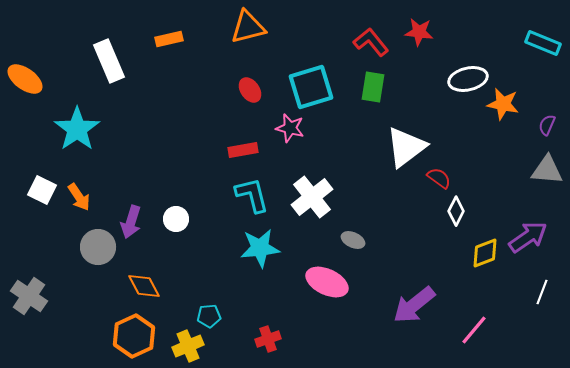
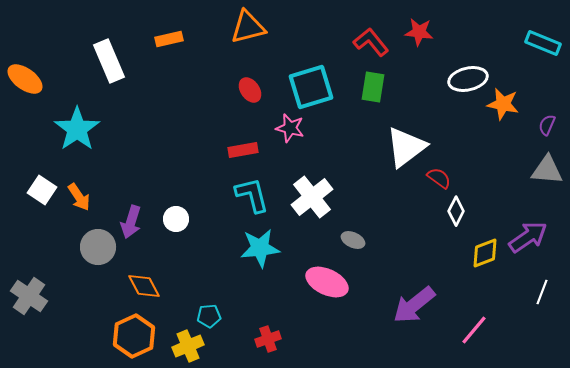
white square at (42, 190): rotated 8 degrees clockwise
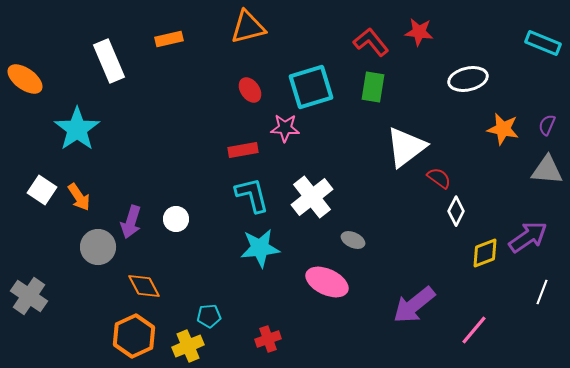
orange star at (503, 104): moved 25 px down
pink star at (290, 128): moved 5 px left; rotated 12 degrees counterclockwise
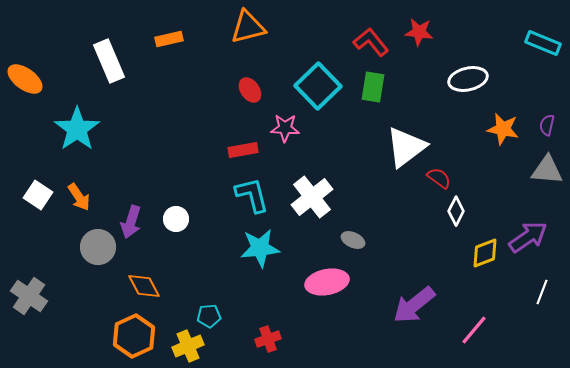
cyan square at (311, 87): moved 7 px right, 1 px up; rotated 27 degrees counterclockwise
purple semicircle at (547, 125): rotated 10 degrees counterclockwise
white square at (42, 190): moved 4 px left, 5 px down
pink ellipse at (327, 282): rotated 36 degrees counterclockwise
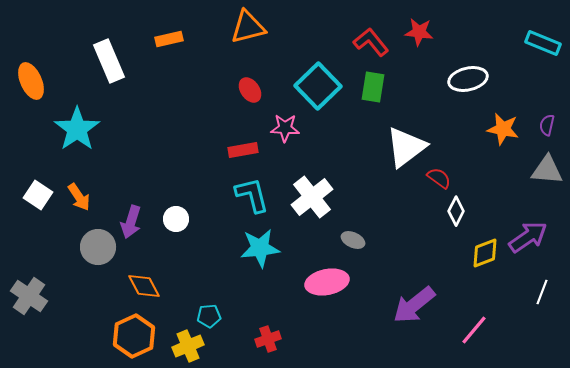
orange ellipse at (25, 79): moved 6 px right, 2 px down; rotated 30 degrees clockwise
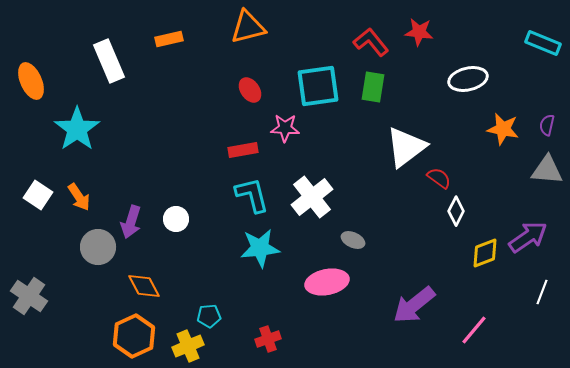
cyan square at (318, 86): rotated 36 degrees clockwise
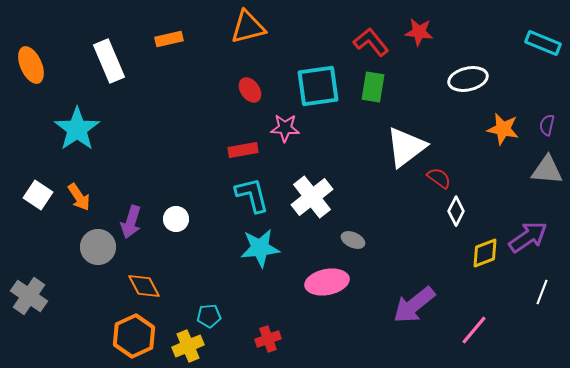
orange ellipse at (31, 81): moved 16 px up
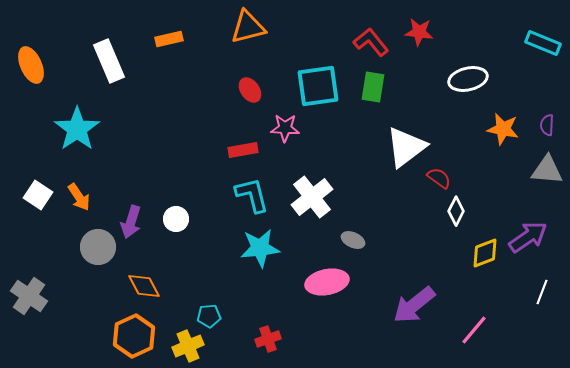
purple semicircle at (547, 125): rotated 10 degrees counterclockwise
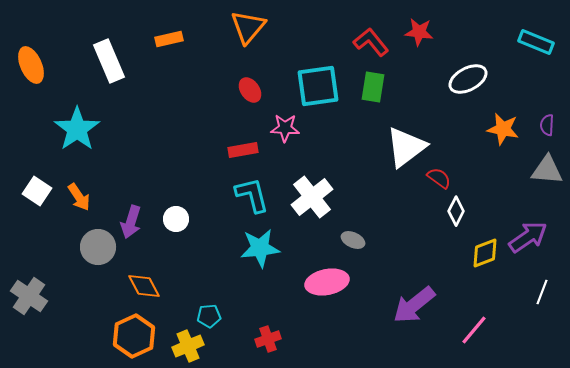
orange triangle at (248, 27): rotated 36 degrees counterclockwise
cyan rectangle at (543, 43): moved 7 px left, 1 px up
white ellipse at (468, 79): rotated 15 degrees counterclockwise
white square at (38, 195): moved 1 px left, 4 px up
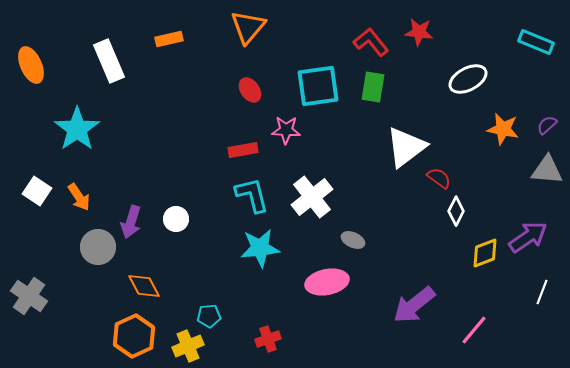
purple semicircle at (547, 125): rotated 45 degrees clockwise
pink star at (285, 128): moved 1 px right, 2 px down
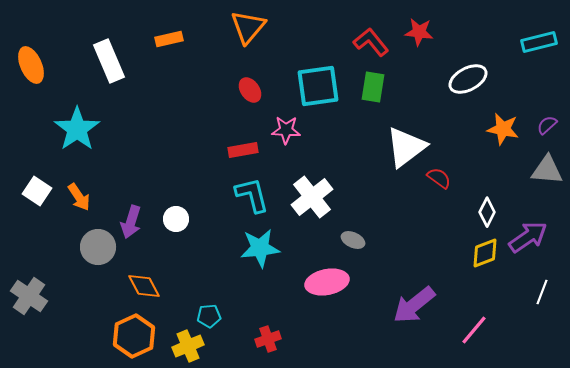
cyan rectangle at (536, 42): moved 3 px right; rotated 36 degrees counterclockwise
white diamond at (456, 211): moved 31 px right, 1 px down
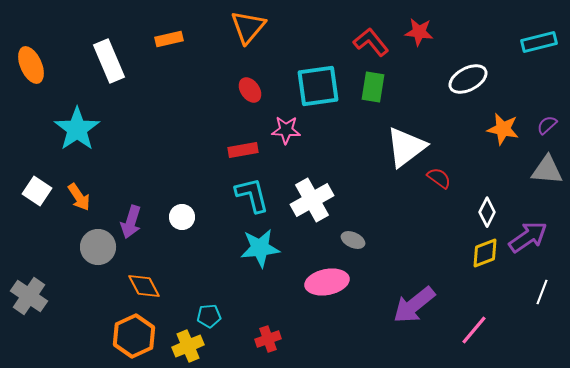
white cross at (312, 197): moved 3 px down; rotated 9 degrees clockwise
white circle at (176, 219): moved 6 px right, 2 px up
